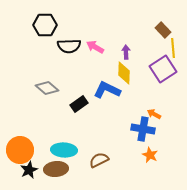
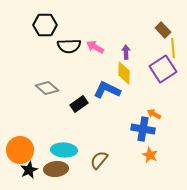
brown semicircle: rotated 24 degrees counterclockwise
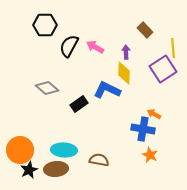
brown rectangle: moved 18 px left
black semicircle: rotated 120 degrees clockwise
brown semicircle: rotated 60 degrees clockwise
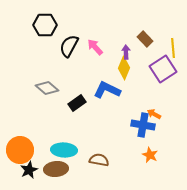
brown rectangle: moved 9 px down
pink arrow: rotated 18 degrees clockwise
yellow diamond: moved 5 px up; rotated 20 degrees clockwise
black rectangle: moved 2 px left, 1 px up
blue cross: moved 4 px up
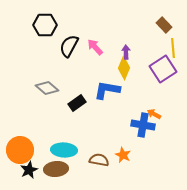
brown rectangle: moved 19 px right, 14 px up
blue L-shape: rotated 16 degrees counterclockwise
orange star: moved 27 px left
